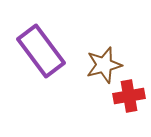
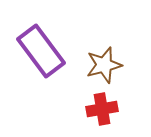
red cross: moved 27 px left, 13 px down
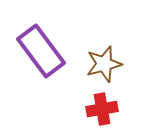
brown star: moved 1 px up
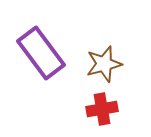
purple rectangle: moved 2 px down
